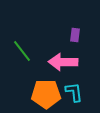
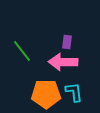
purple rectangle: moved 8 px left, 7 px down
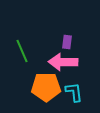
green line: rotated 15 degrees clockwise
orange pentagon: moved 7 px up
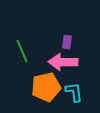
orange pentagon: rotated 12 degrees counterclockwise
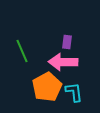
orange pentagon: moved 1 px right; rotated 16 degrees counterclockwise
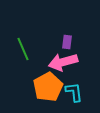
green line: moved 1 px right, 2 px up
pink arrow: rotated 16 degrees counterclockwise
orange pentagon: moved 1 px right
